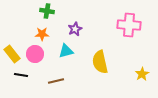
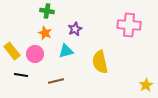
orange star: moved 3 px right, 1 px up; rotated 24 degrees clockwise
yellow rectangle: moved 3 px up
yellow star: moved 4 px right, 11 px down
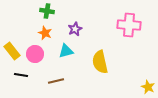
yellow star: moved 2 px right, 2 px down; rotated 16 degrees counterclockwise
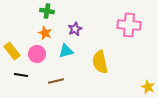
pink circle: moved 2 px right
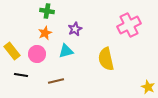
pink cross: rotated 30 degrees counterclockwise
orange star: rotated 24 degrees clockwise
yellow semicircle: moved 6 px right, 3 px up
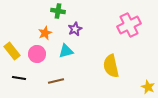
green cross: moved 11 px right
yellow semicircle: moved 5 px right, 7 px down
black line: moved 2 px left, 3 px down
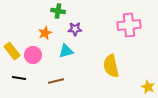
pink cross: rotated 20 degrees clockwise
purple star: rotated 24 degrees clockwise
pink circle: moved 4 px left, 1 px down
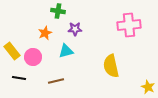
pink circle: moved 2 px down
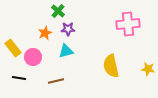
green cross: rotated 32 degrees clockwise
pink cross: moved 1 px left, 1 px up
purple star: moved 7 px left
yellow rectangle: moved 1 px right, 3 px up
yellow star: moved 18 px up; rotated 16 degrees counterclockwise
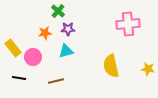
orange star: rotated 16 degrees clockwise
